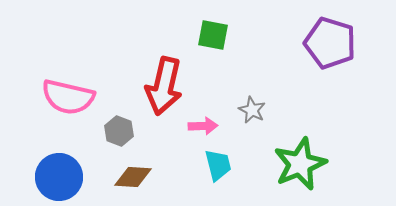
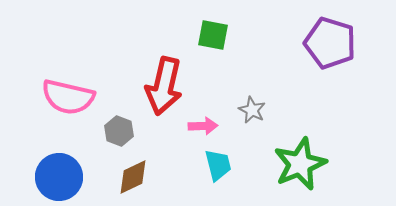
brown diamond: rotated 30 degrees counterclockwise
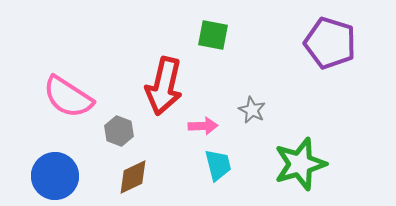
pink semicircle: rotated 20 degrees clockwise
green star: rotated 6 degrees clockwise
blue circle: moved 4 px left, 1 px up
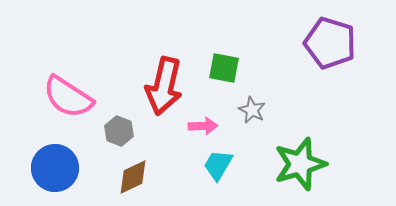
green square: moved 11 px right, 33 px down
cyan trapezoid: rotated 136 degrees counterclockwise
blue circle: moved 8 px up
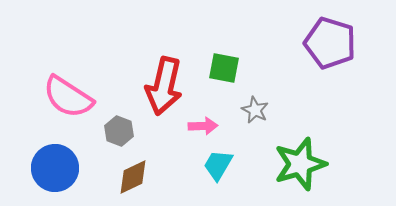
gray star: moved 3 px right
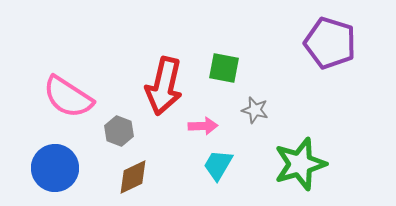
gray star: rotated 12 degrees counterclockwise
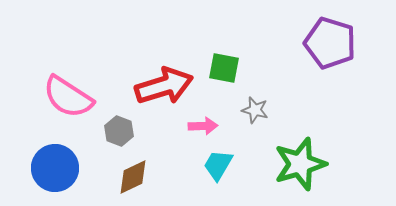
red arrow: rotated 120 degrees counterclockwise
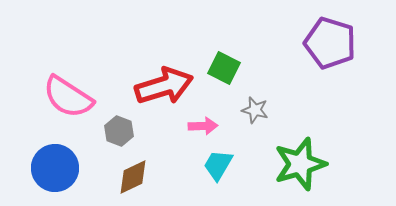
green square: rotated 16 degrees clockwise
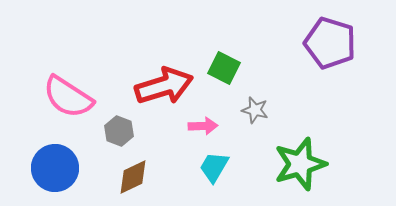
cyan trapezoid: moved 4 px left, 2 px down
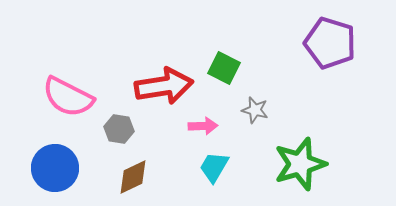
red arrow: rotated 8 degrees clockwise
pink semicircle: rotated 6 degrees counterclockwise
gray hexagon: moved 2 px up; rotated 12 degrees counterclockwise
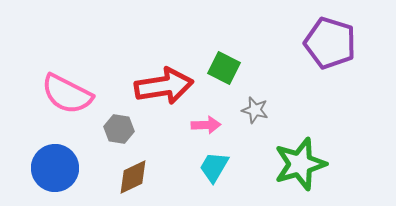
pink semicircle: moved 1 px left, 3 px up
pink arrow: moved 3 px right, 1 px up
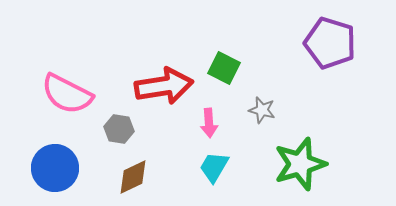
gray star: moved 7 px right
pink arrow: moved 3 px right, 2 px up; rotated 88 degrees clockwise
